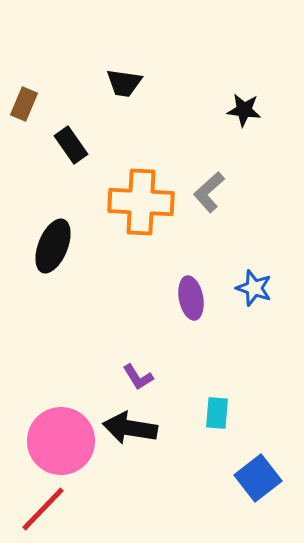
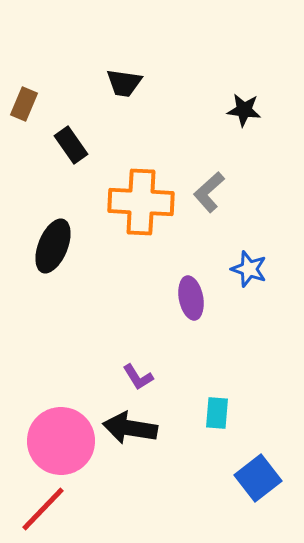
blue star: moved 5 px left, 19 px up
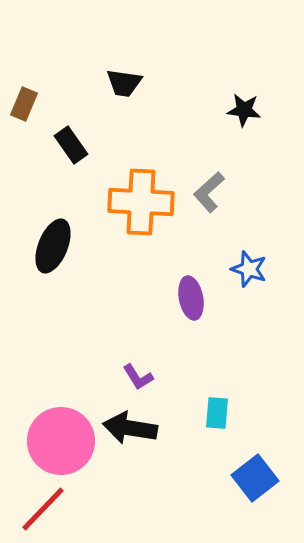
blue square: moved 3 px left
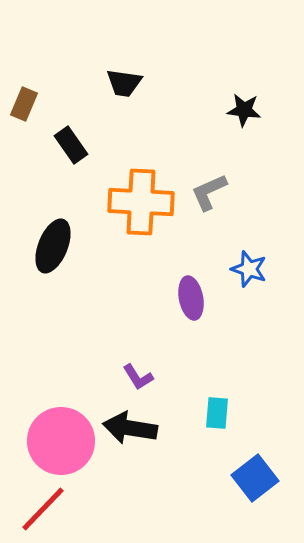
gray L-shape: rotated 18 degrees clockwise
